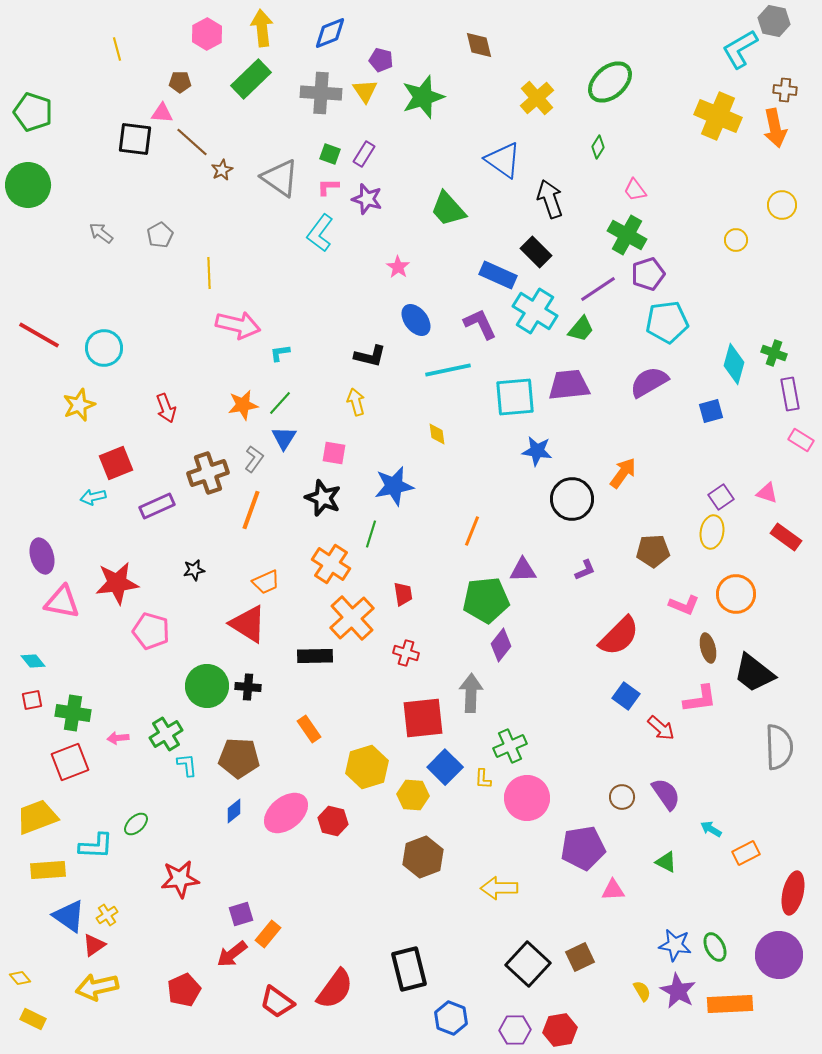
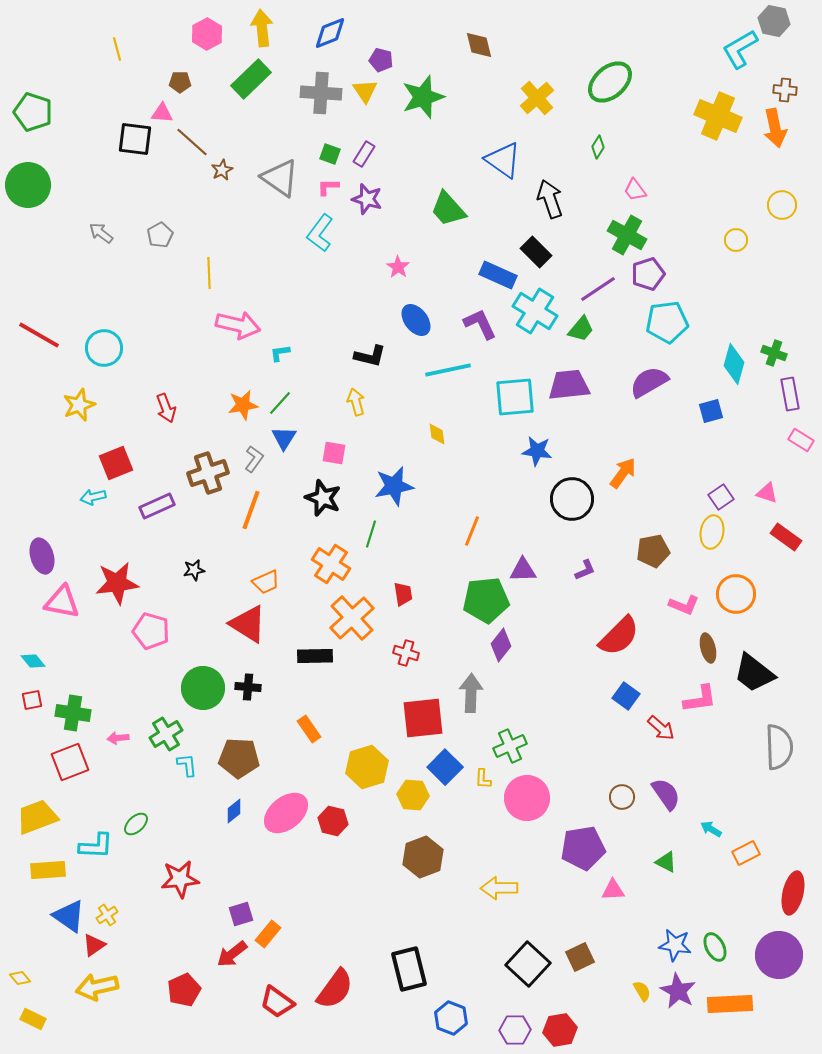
brown pentagon at (653, 551): rotated 8 degrees counterclockwise
green circle at (207, 686): moved 4 px left, 2 px down
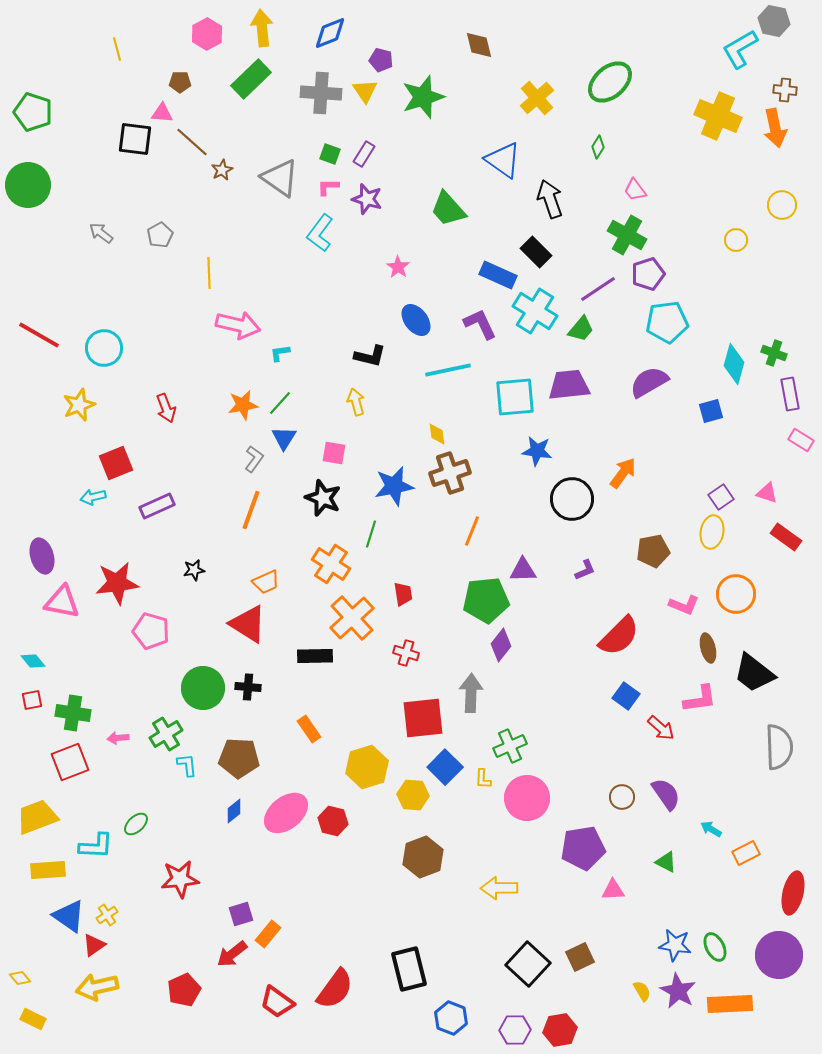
brown cross at (208, 473): moved 242 px right
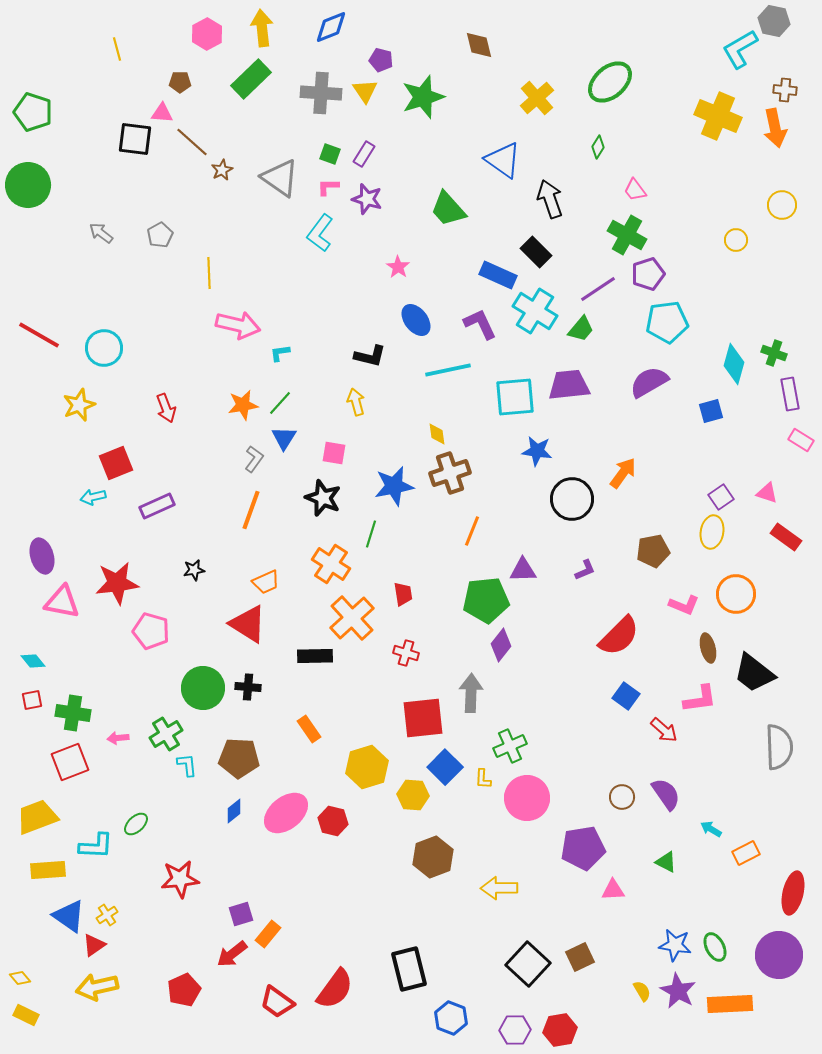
blue diamond at (330, 33): moved 1 px right, 6 px up
red arrow at (661, 728): moved 3 px right, 2 px down
brown hexagon at (423, 857): moved 10 px right
yellow rectangle at (33, 1019): moved 7 px left, 4 px up
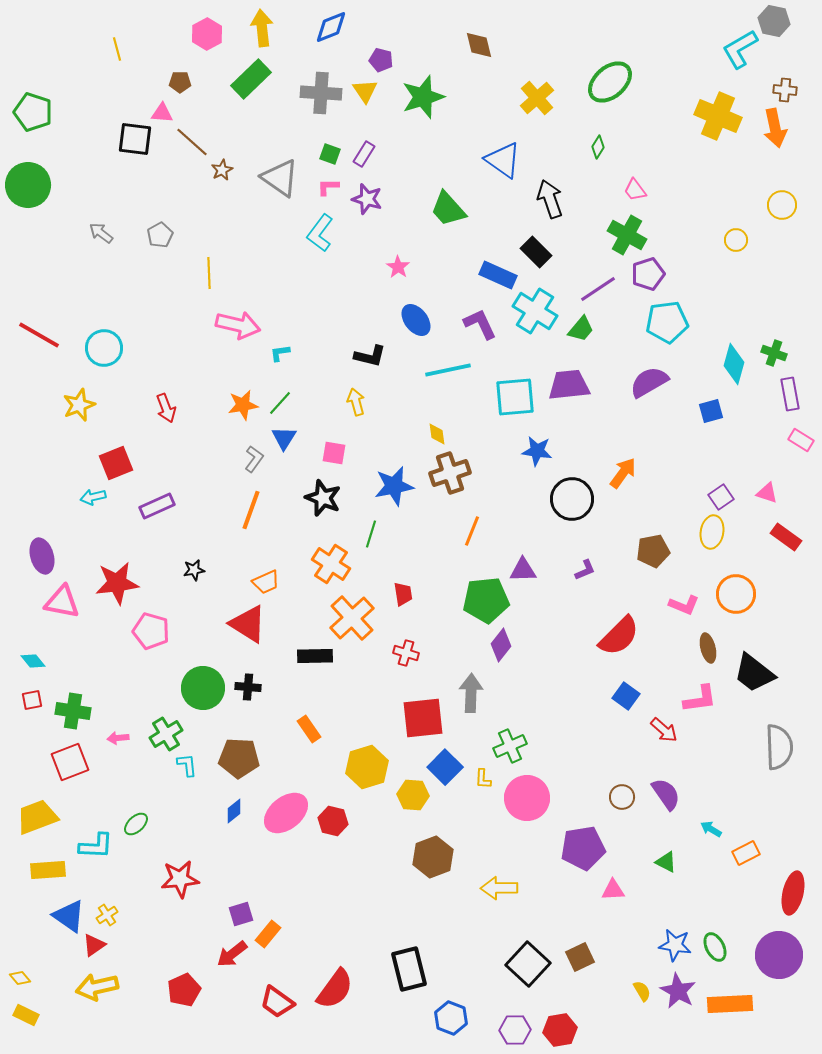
green cross at (73, 713): moved 2 px up
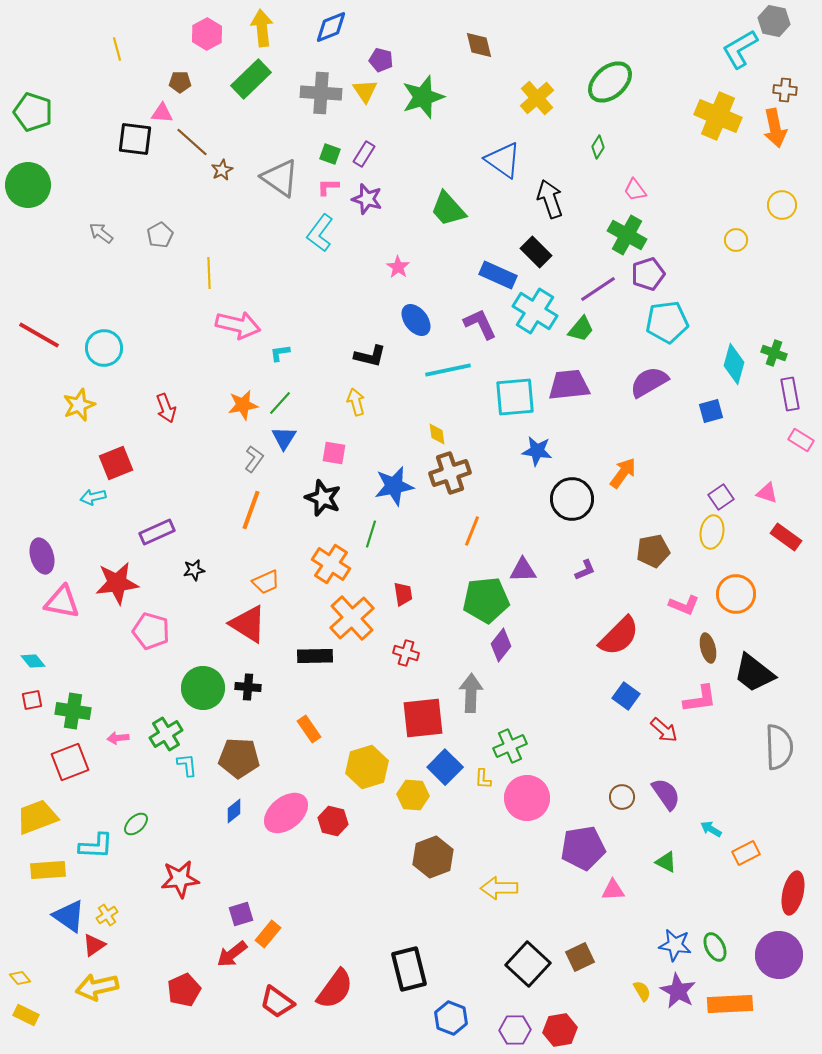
purple rectangle at (157, 506): moved 26 px down
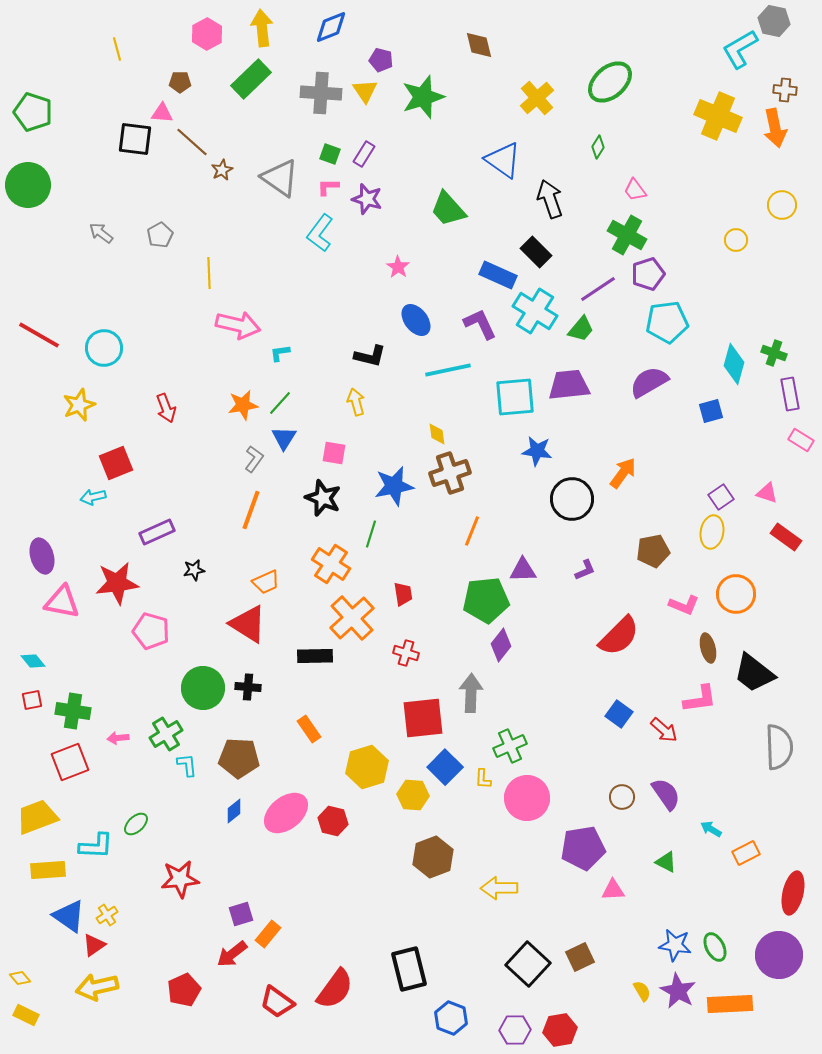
blue square at (626, 696): moved 7 px left, 18 px down
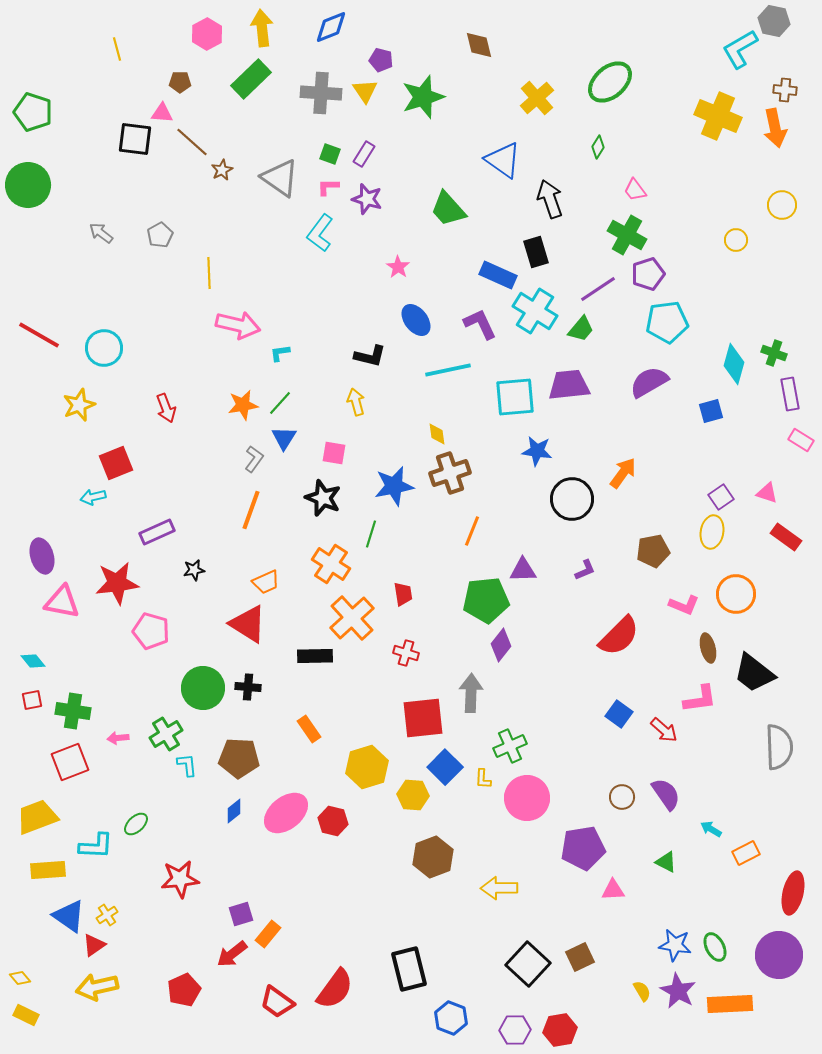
black rectangle at (536, 252): rotated 28 degrees clockwise
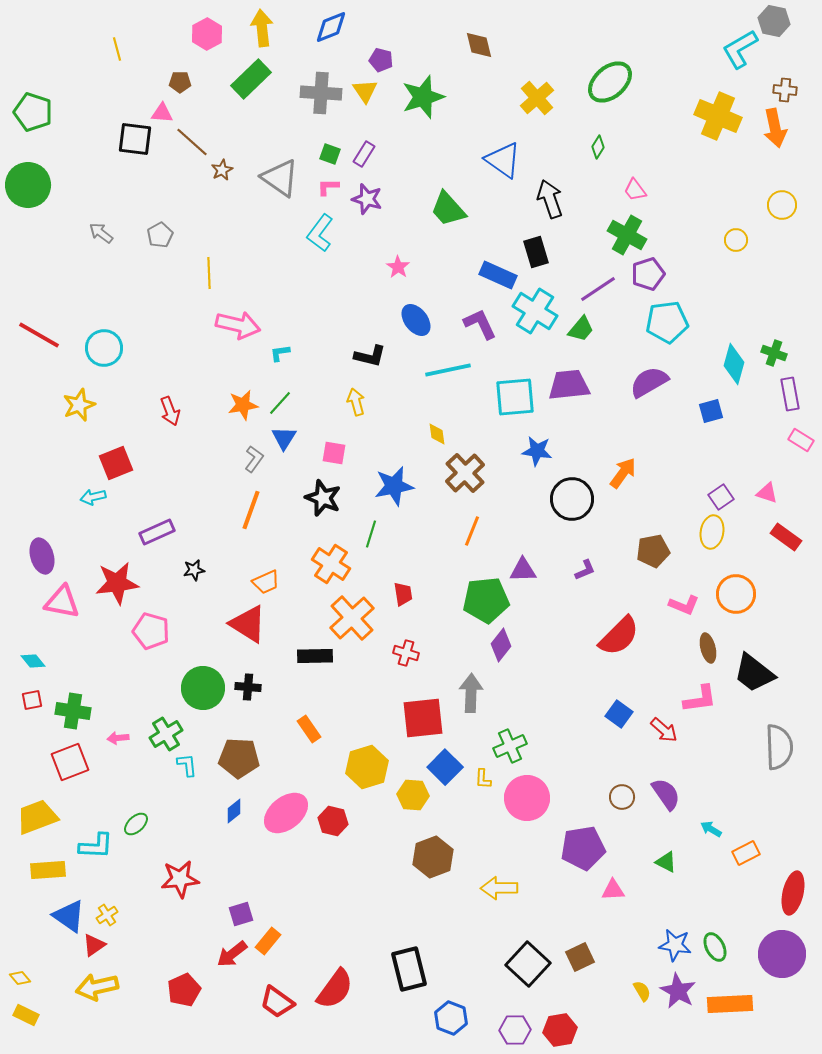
red arrow at (166, 408): moved 4 px right, 3 px down
brown cross at (450, 473): moved 15 px right; rotated 24 degrees counterclockwise
orange rectangle at (268, 934): moved 7 px down
purple circle at (779, 955): moved 3 px right, 1 px up
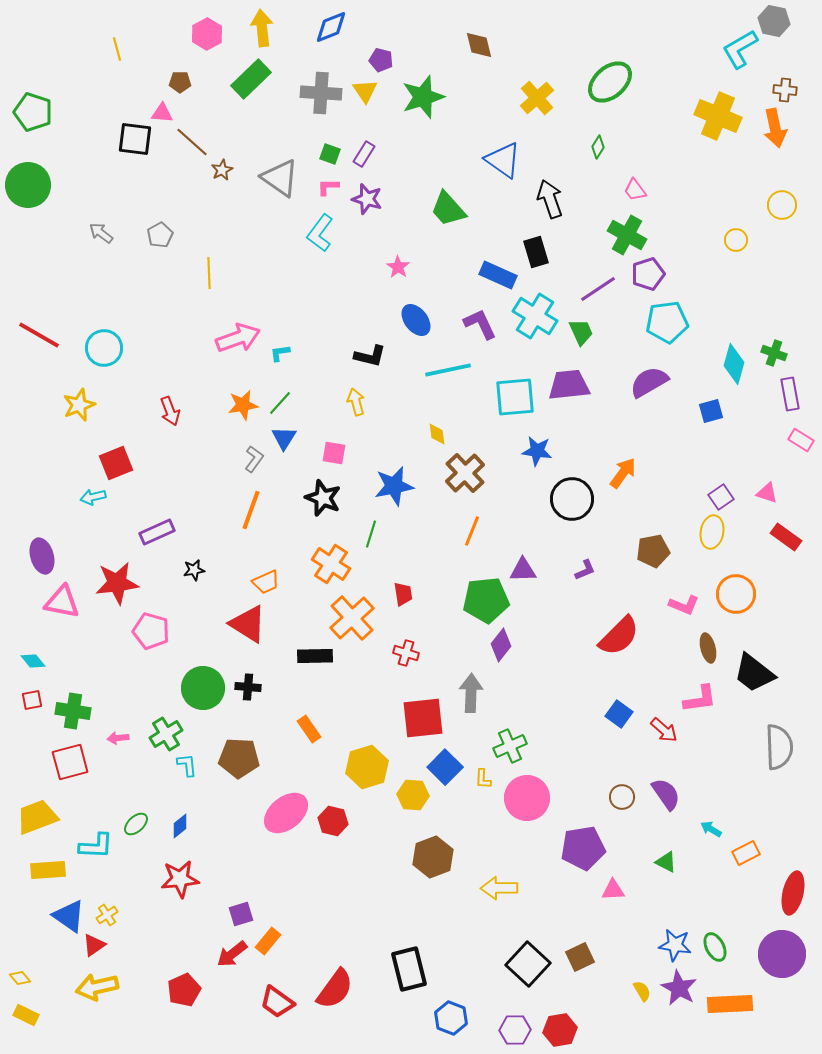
cyan cross at (535, 311): moved 5 px down
pink arrow at (238, 325): moved 13 px down; rotated 33 degrees counterclockwise
green trapezoid at (581, 329): moved 3 px down; rotated 64 degrees counterclockwise
red square at (70, 762): rotated 6 degrees clockwise
blue diamond at (234, 811): moved 54 px left, 15 px down
purple star at (678, 991): moved 1 px right, 3 px up
